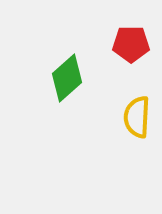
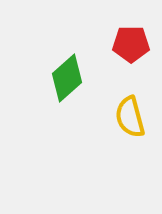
yellow semicircle: moved 7 px left; rotated 18 degrees counterclockwise
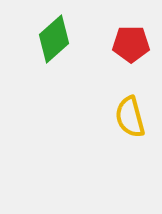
green diamond: moved 13 px left, 39 px up
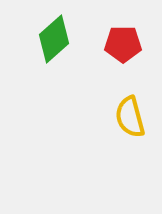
red pentagon: moved 8 px left
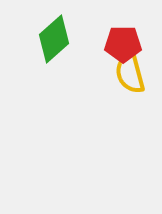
yellow semicircle: moved 44 px up
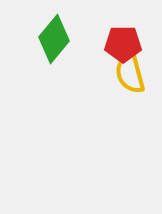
green diamond: rotated 9 degrees counterclockwise
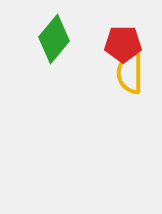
yellow semicircle: rotated 15 degrees clockwise
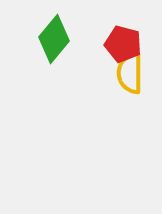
red pentagon: rotated 15 degrees clockwise
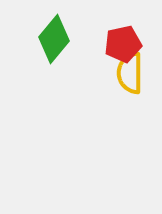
red pentagon: rotated 27 degrees counterclockwise
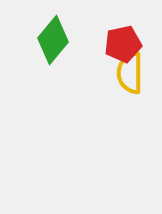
green diamond: moved 1 px left, 1 px down
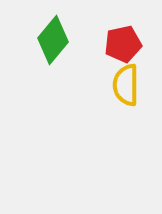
yellow semicircle: moved 4 px left, 12 px down
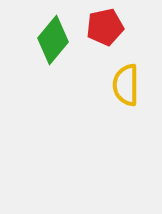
red pentagon: moved 18 px left, 17 px up
